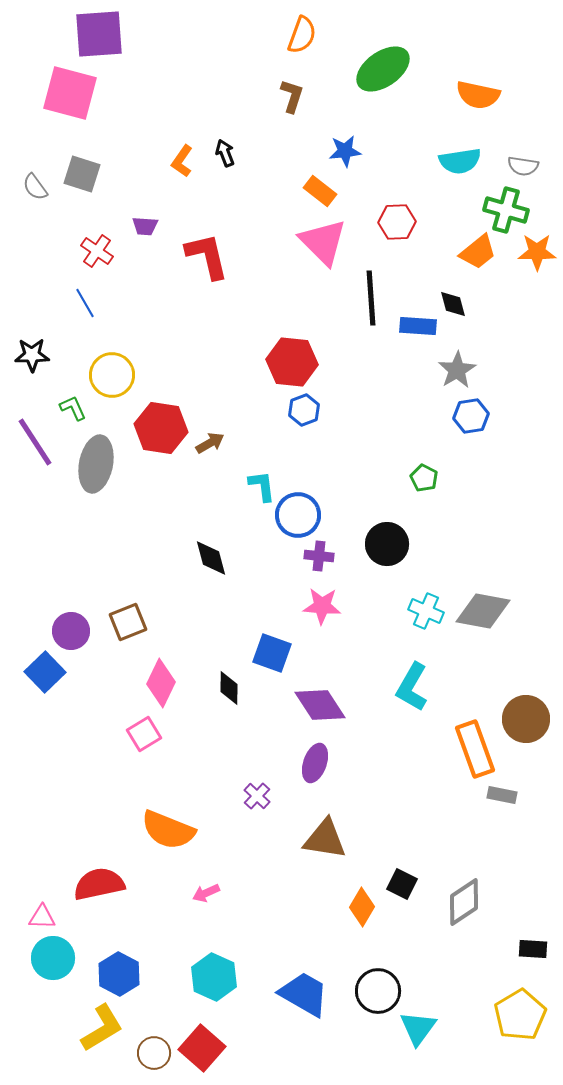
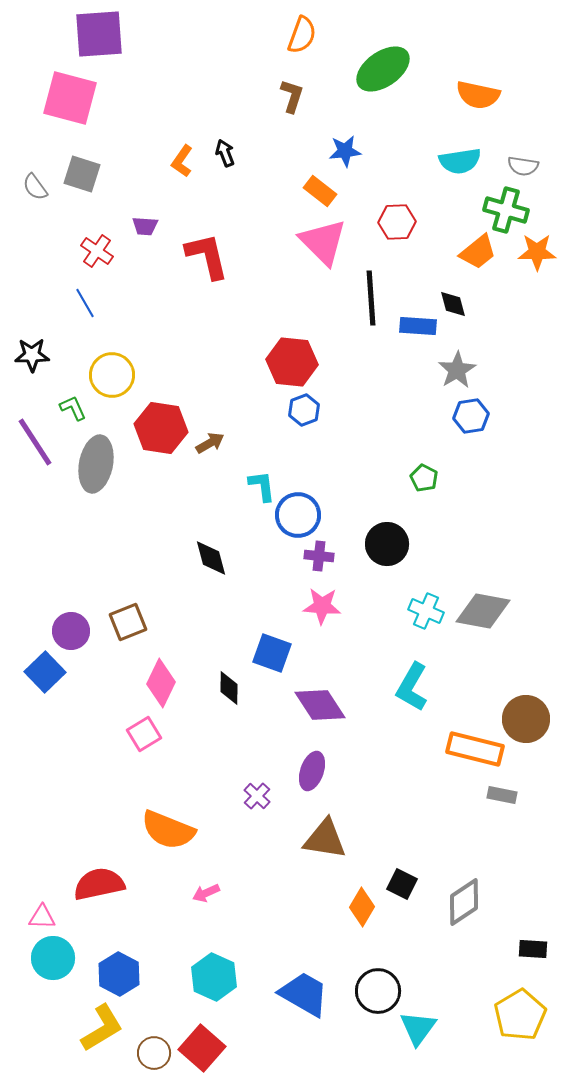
pink square at (70, 93): moved 5 px down
orange rectangle at (475, 749): rotated 56 degrees counterclockwise
purple ellipse at (315, 763): moved 3 px left, 8 px down
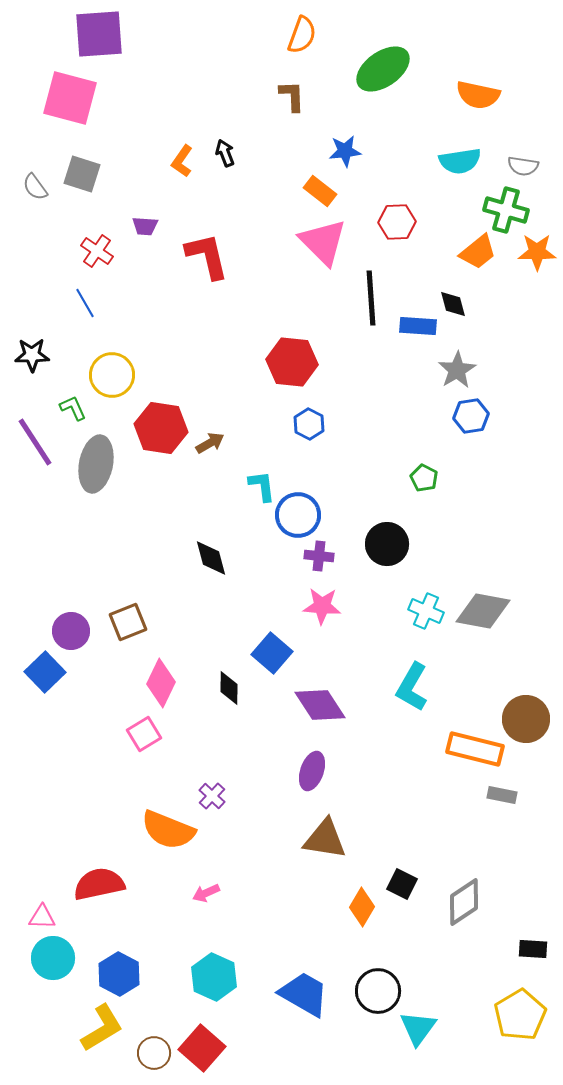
brown L-shape at (292, 96): rotated 20 degrees counterclockwise
blue hexagon at (304, 410): moved 5 px right, 14 px down; rotated 12 degrees counterclockwise
blue square at (272, 653): rotated 21 degrees clockwise
purple cross at (257, 796): moved 45 px left
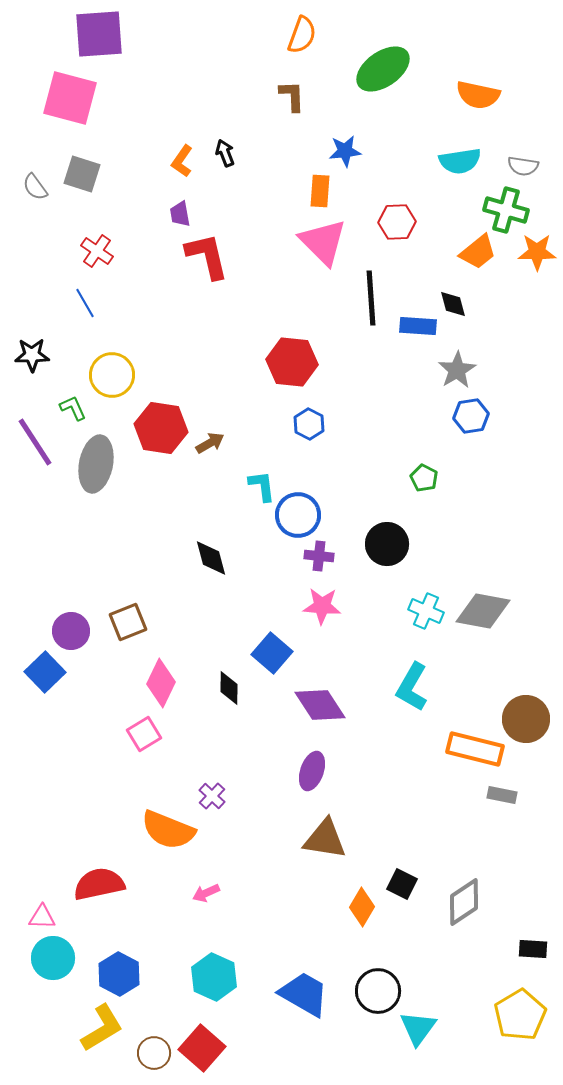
orange rectangle at (320, 191): rotated 56 degrees clockwise
purple trapezoid at (145, 226): moved 35 px right, 12 px up; rotated 76 degrees clockwise
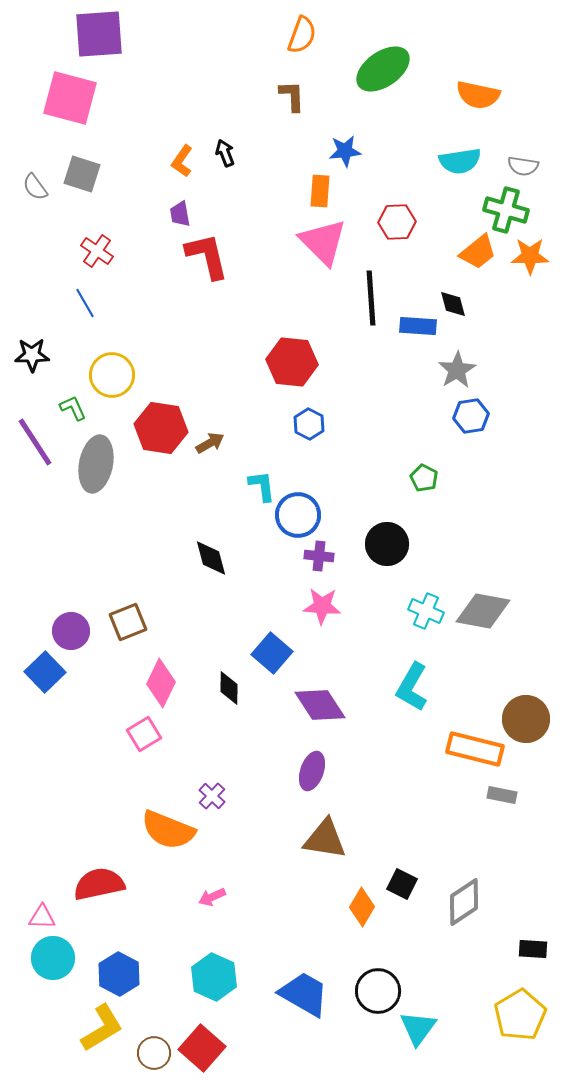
orange star at (537, 252): moved 7 px left, 4 px down
pink arrow at (206, 893): moved 6 px right, 4 px down
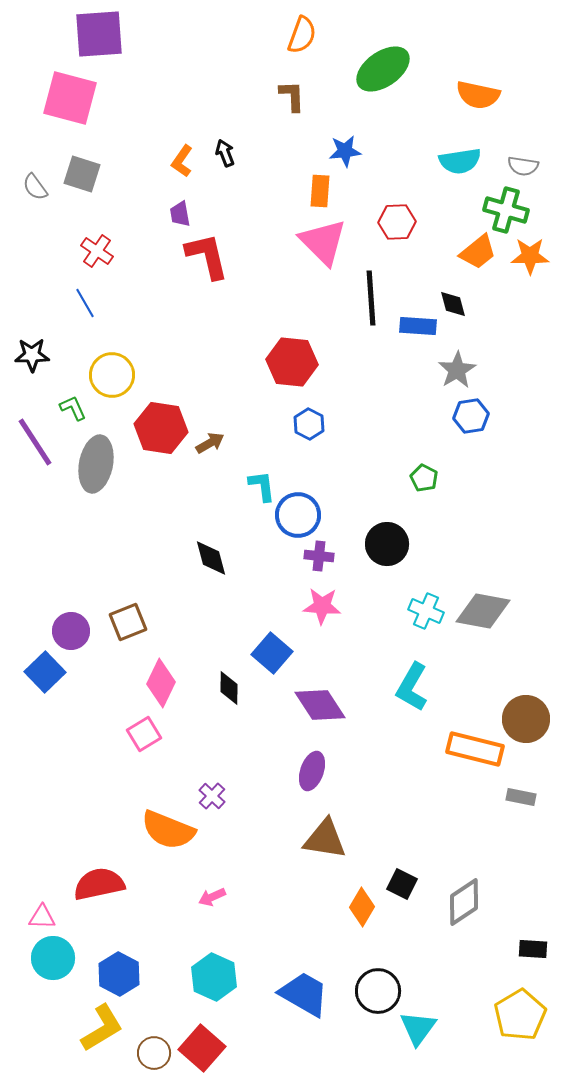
gray rectangle at (502, 795): moved 19 px right, 2 px down
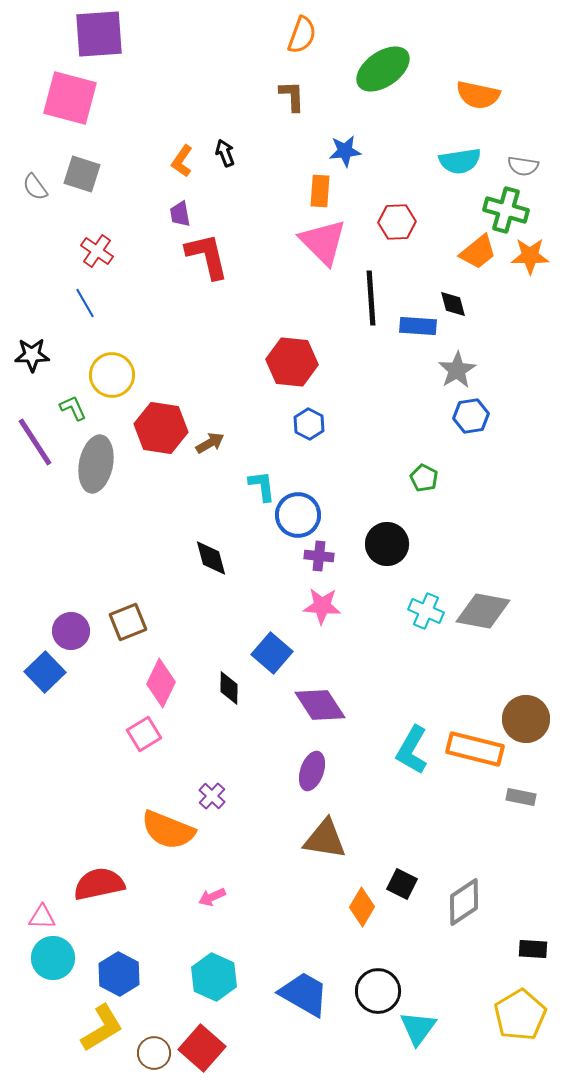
cyan L-shape at (412, 687): moved 63 px down
